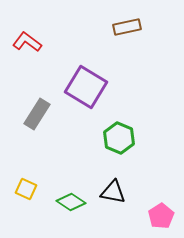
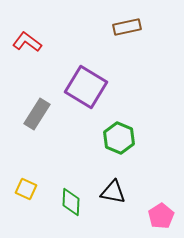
green diamond: rotated 60 degrees clockwise
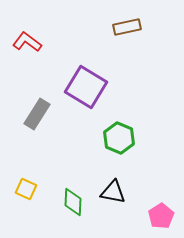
green diamond: moved 2 px right
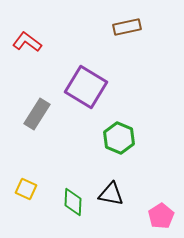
black triangle: moved 2 px left, 2 px down
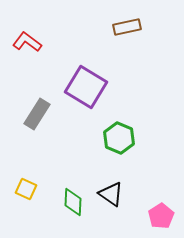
black triangle: rotated 24 degrees clockwise
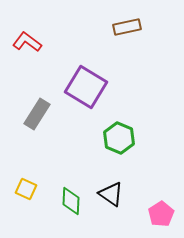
green diamond: moved 2 px left, 1 px up
pink pentagon: moved 2 px up
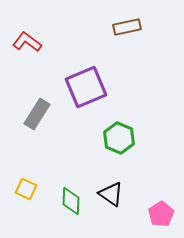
purple square: rotated 36 degrees clockwise
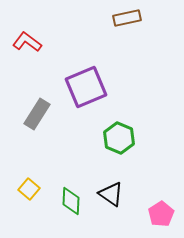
brown rectangle: moved 9 px up
yellow square: moved 3 px right; rotated 15 degrees clockwise
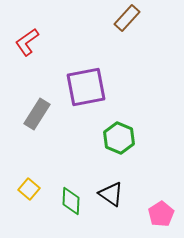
brown rectangle: rotated 36 degrees counterclockwise
red L-shape: rotated 72 degrees counterclockwise
purple square: rotated 12 degrees clockwise
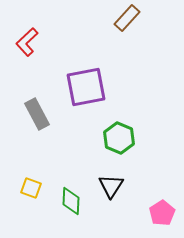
red L-shape: rotated 8 degrees counterclockwise
gray rectangle: rotated 60 degrees counterclockwise
yellow square: moved 2 px right, 1 px up; rotated 20 degrees counterclockwise
black triangle: moved 8 px up; rotated 28 degrees clockwise
pink pentagon: moved 1 px right, 1 px up
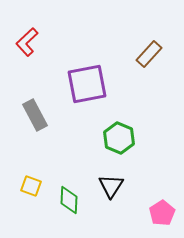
brown rectangle: moved 22 px right, 36 px down
purple square: moved 1 px right, 3 px up
gray rectangle: moved 2 px left, 1 px down
yellow square: moved 2 px up
green diamond: moved 2 px left, 1 px up
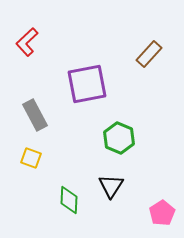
yellow square: moved 28 px up
